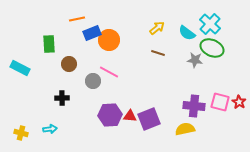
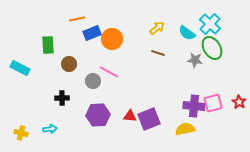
orange circle: moved 3 px right, 1 px up
green rectangle: moved 1 px left, 1 px down
green ellipse: rotated 35 degrees clockwise
pink square: moved 7 px left, 1 px down; rotated 30 degrees counterclockwise
purple hexagon: moved 12 px left
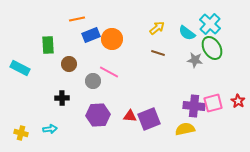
blue rectangle: moved 1 px left, 2 px down
red star: moved 1 px left, 1 px up
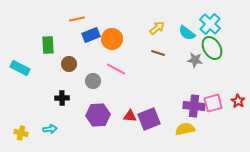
pink line: moved 7 px right, 3 px up
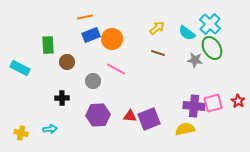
orange line: moved 8 px right, 2 px up
brown circle: moved 2 px left, 2 px up
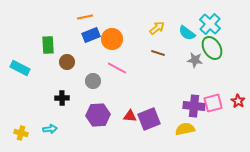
pink line: moved 1 px right, 1 px up
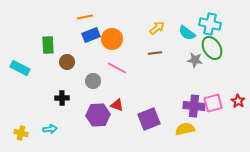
cyan cross: rotated 30 degrees counterclockwise
brown line: moved 3 px left; rotated 24 degrees counterclockwise
red triangle: moved 13 px left, 11 px up; rotated 16 degrees clockwise
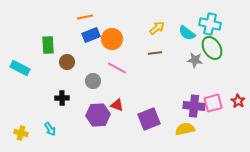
cyan arrow: rotated 64 degrees clockwise
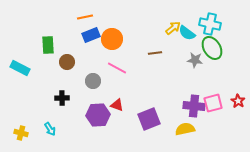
yellow arrow: moved 16 px right
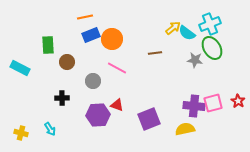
cyan cross: rotated 35 degrees counterclockwise
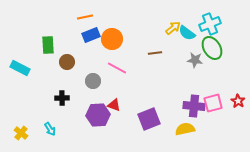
red triangle: moved 3 px left
yellow cross: rotated 24 degrees clockwise
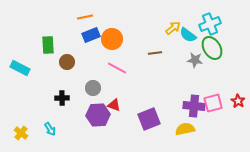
cyan semicircle: moved 1 px right, 2 px down
gray circle: moved 7 px down
